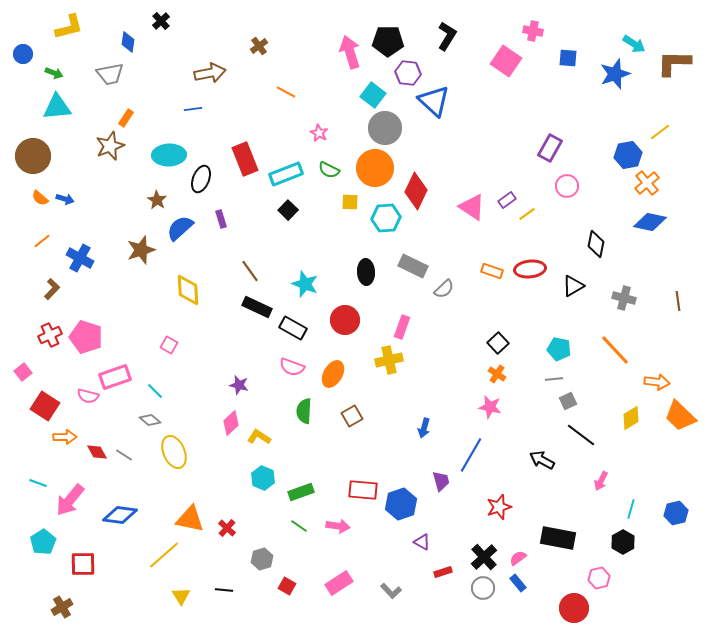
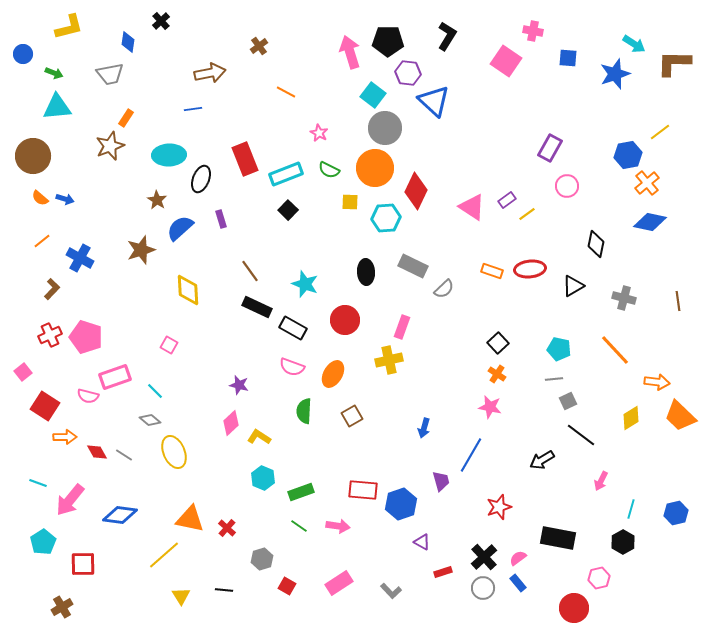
black arrow at (542, 460): rotated 60 degrees counterclockwise
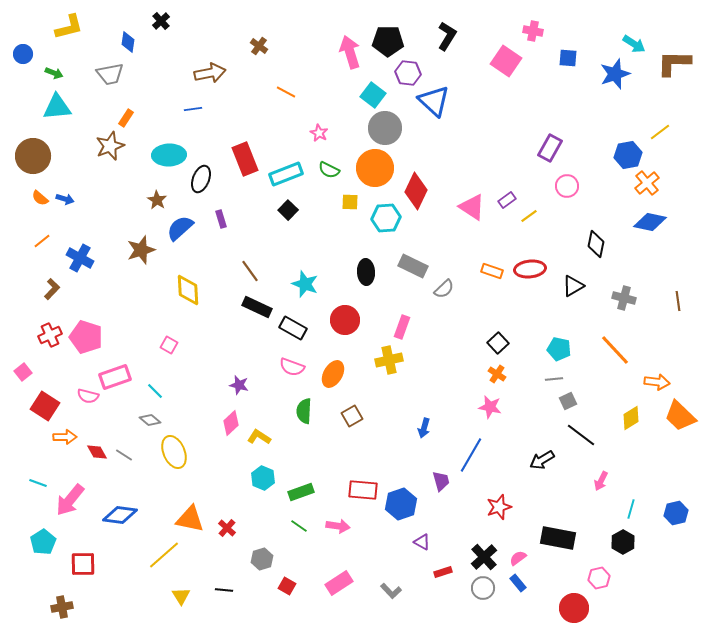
brown cross at (259, 46): rotated 18 degrees counterclockwise
yellow line at (527, 214): moved 2 px right, 2 px down
brown cross at (62, 607): rotated 20 degrees clockwise
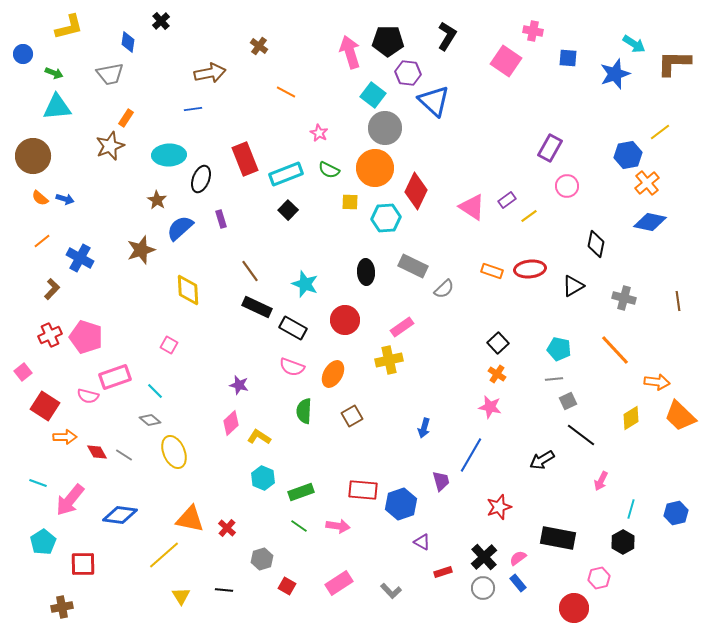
pink rectangle at (402, 327): rotated 35 degrees clockwise
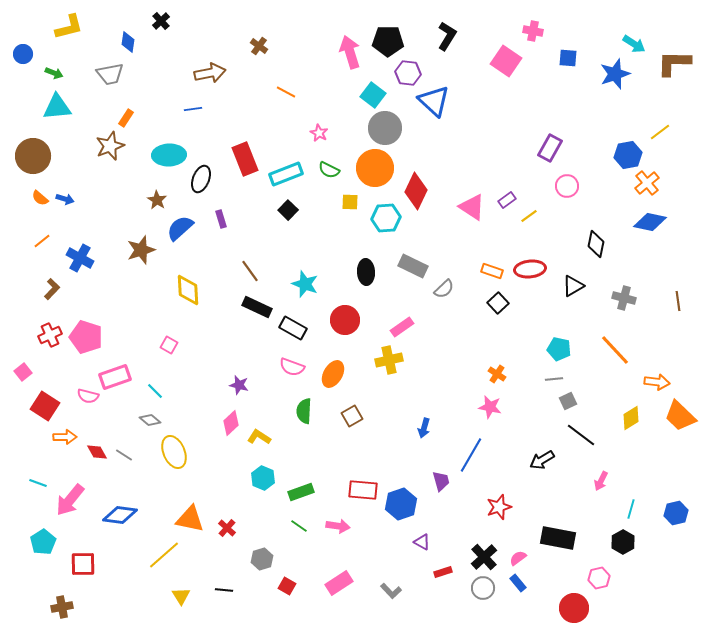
black square at (498, 343): moved 40 px up
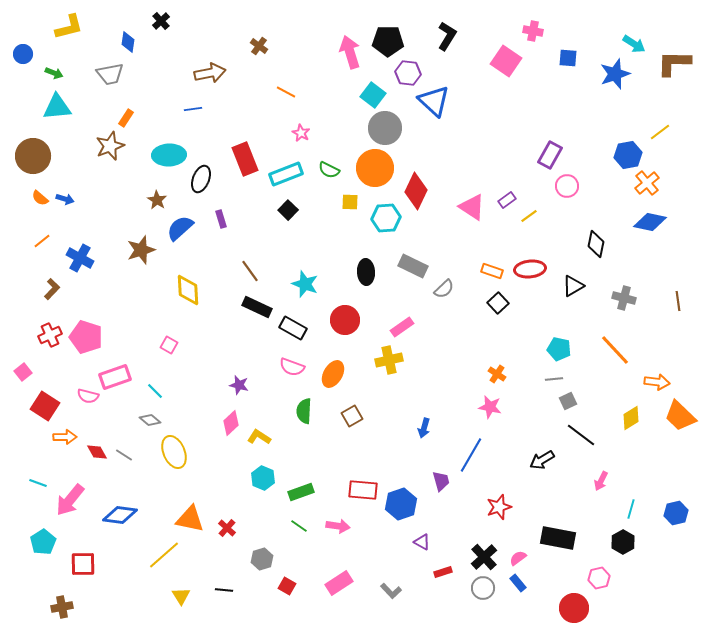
pink star at (319, 133): moved 18 px left
purple rectangle at (550, 148): moved 7 px down
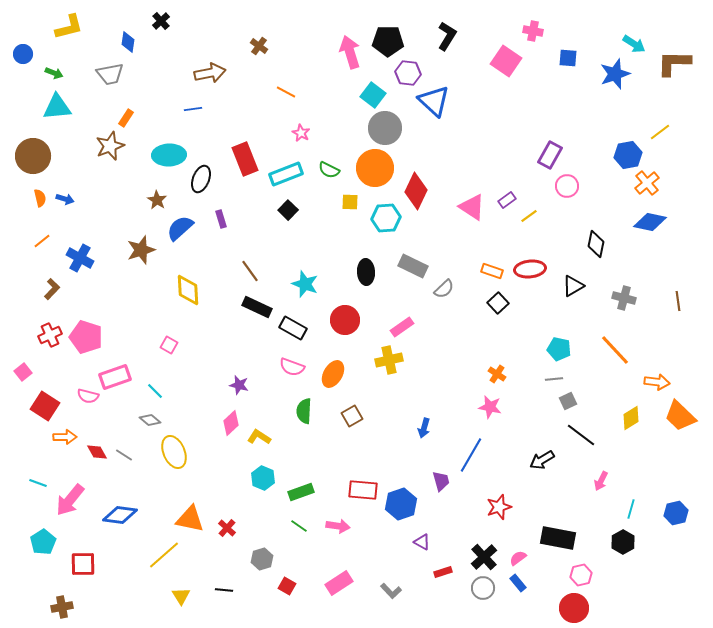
orange semicircle at (40, 198): rotated 144 degrees counterclockwise
pink hexagon at (599, 578): moved 18 px left, 3 px up
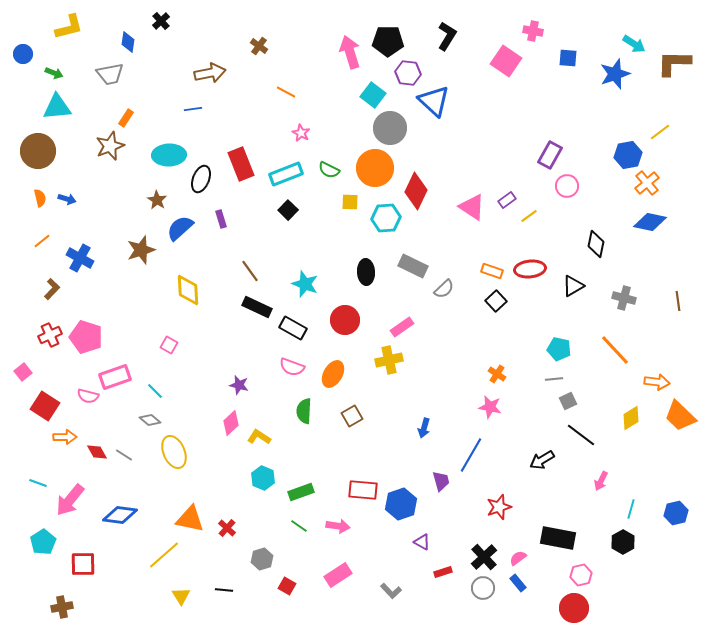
gray circle at (385, 128): moved 5 px right
brown circle at (33, 156): moved 5 px right, 5 px up
red rectangle at (245, 159): moved 4 px left, 5 px down
blue arrow at (65, 199): moved 2 px right
black square at (498, 303): moved 2 px left, 2 px up
pink rectangle at (339, 583): moved 1 px left, 8 px up
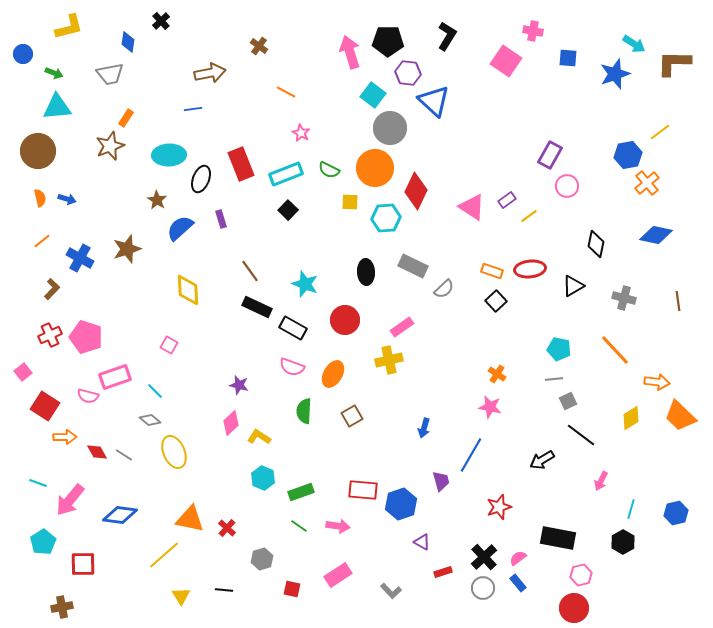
blue diamond at (650, 222): moved 6 px right, 13 px down
brown star at (141, 250): moved 14 px left, 1 px up
red square at (287, 586): moved 5 px right, 3 px down; rotated 18 degrees counterclockwise
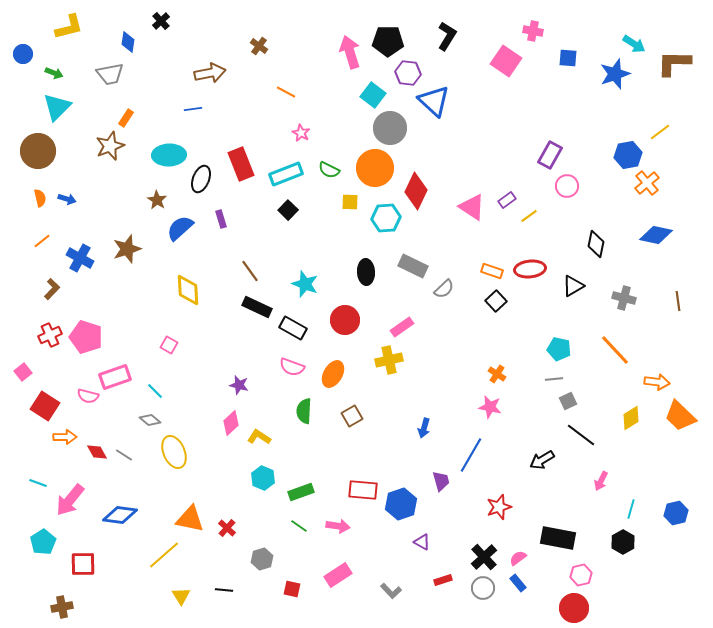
cyan triangle at (57, 107): rotated 40 degrees counterclockwise
red rectangle at (443, 572): moved 8 px down
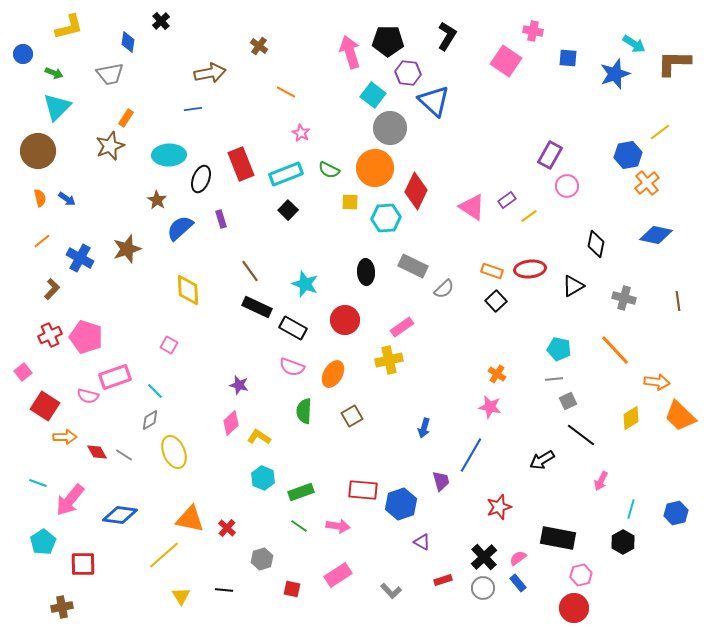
blue arrow at (67, 199): rotated 18 degrees clockwise
gray diamond at (150, 420): rotated 70 degrees counterclockwise
